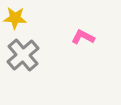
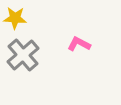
pink L-shape: moved 4 px left, 7 px down
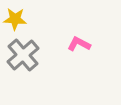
yellow star: moved 1 px down
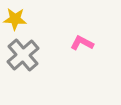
pink L-shape: moved 3 px right, 1 px up
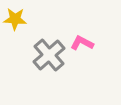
gray cross: moved 26 px right
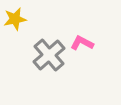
yellow star: rotated 15 degrees counterclockwise
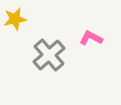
pink L-shape: moved 9 px right, 5 px up
